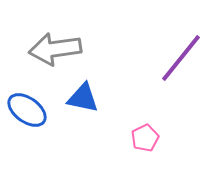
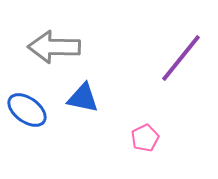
gray arrow: moved 1 px left, 2 px up; rotated 9 degrees clockwise
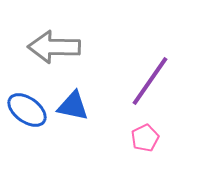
purple line: moved 31 px left, 23 px down; rotated 4 degrees counterclockwise
blue triangle: moved 10 px left, 8 px down
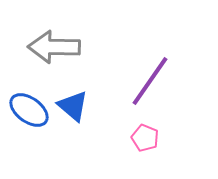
blue triangle: rotated 28 degrees clockwise
blue ellipse: moved 2 px right
pink pentagon: rotated 24 degrees counterclockwise
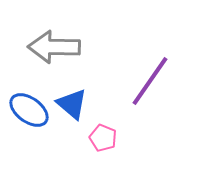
blue triangle: moved 1 px left, 2 px up
pink pentagon: moved 42 px left
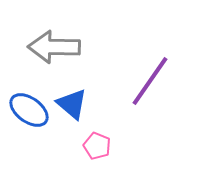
pink pentagon: moved 6 px left, 8 px down
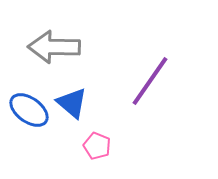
blue triangle: moved 1 px up
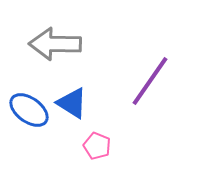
gray arrow: moved 1 px right, 3 px up
blue triangle: rotated 8 degrees counterclockwise
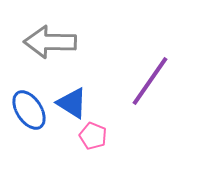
gray arrow: moved 5 px left, 2 px up
blue ellipse: rotated 21 degrees clockwise
pink pentagon: moved 4 px left, 10 px up
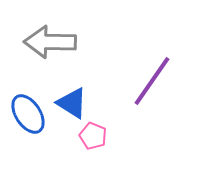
purple line: moved 2 px right
blue ellipse: moved 1 px left, 4 px down
